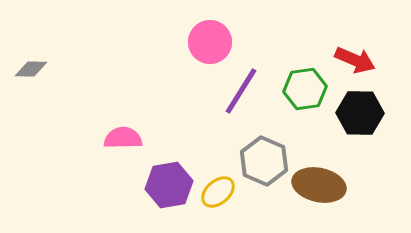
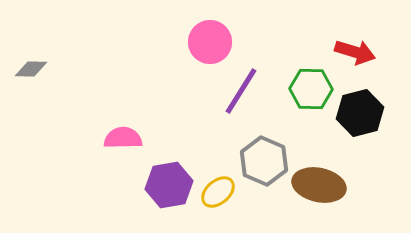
red arrow: moved 8 px up; rotated 6 degrees counterclockwise
green hexagon: moved 6 px right; rotated 9 degrees clockwise
black hexagon: rotated 15 degrees counterclockwise
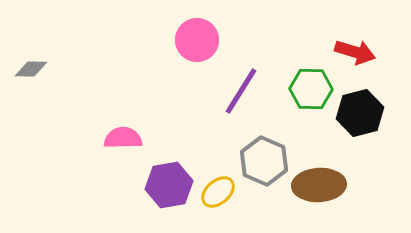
pink circle: moved 13 px left, 2 px up
brown ellipse: rotated 15 degrees counterclockwise
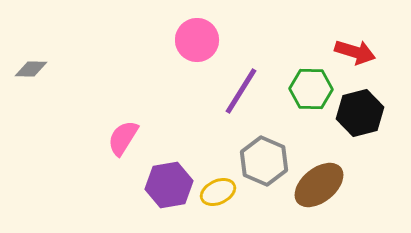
pink semicircle: rotated 57 degrees counterclockwise
brown ellipse: rotated 36 degrees counterclockwise
yellow ellipse: rotated 16 degrees clockwise
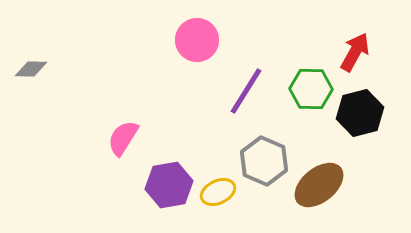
red arrow: rotated 78 degrees counterclockwise
purple line: moved 5 px right
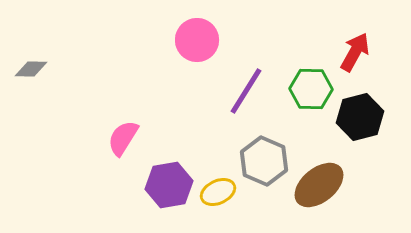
black hexagon: moved 4 px down
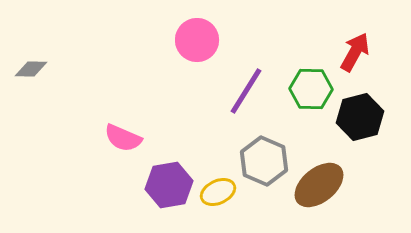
pink semicircle: rotated 99 degrees counterclockwise
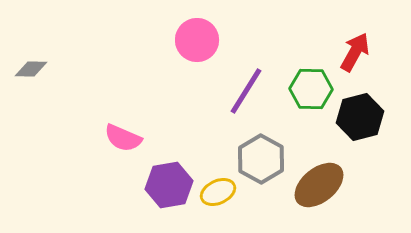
gray hexagon: moved 3 px left, 2 px up; rotated 6 degrees clockwise
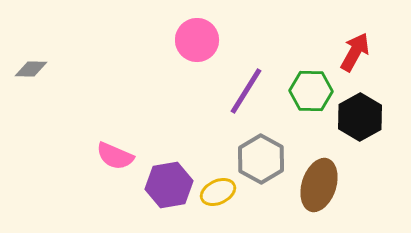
green hexagon: moved 2 px down
black hexagon: rotated 15 degrees counterclockwise
pink semicircle: moved 8 px left, 18 px down
brown ellipse: rotated 33 degrees counterclockwise
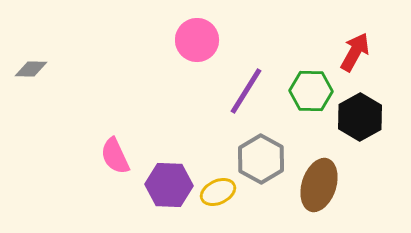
pink semicircle: rotated 42 degrees clockwise
purple hexagon: rotated 12 degrees clockwise
